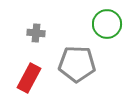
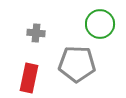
green circle: moved 7 px left
red rectangle: rotated 16 degrees counterclockwise
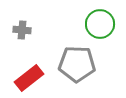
gray cross: moved 14 px left, 3 px up
red rectangle: rotated 40 degrees clockwise
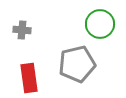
gray pentagon: rotated 15 degrees counterclockwise
red rectangle: rotated 60 degrees counterclockwise
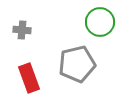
green circle: moved 2 px up
red rectangle: rotated 12 degrees counterclockwise
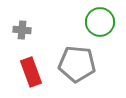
gray pentagon: rotated 18 degrees clockwise
red rectangle: moved 2 px right, 6 px up
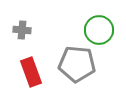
green circle: moved 1 px left, 8 px down
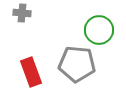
gray cross: moved 17 px up
